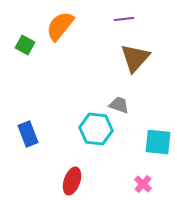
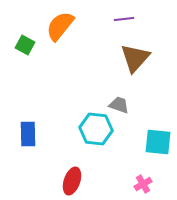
blue rectangle: rotated 20 degrees clockwise
pink cross: rotated 18 degrees clockwise
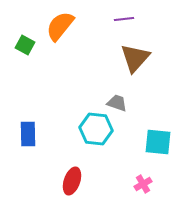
gray trapezoid: moved 2 px left, 2 px up
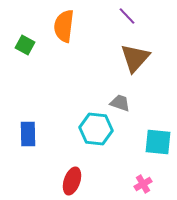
purple line: moved 3 px right, 3 px up; rotated 54 degrees clockwise
orange semicircle: moved 4 px right; rotated 32 degrees counterclockwise
gray trapezoid: moved 3 px right
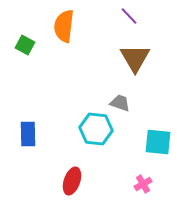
purple line: moved 2 px right
brown triangle: rotated 12 degrees counterclockwise
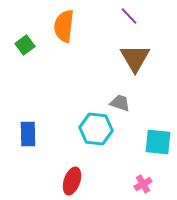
green square: rotated 24 degrees clockwise
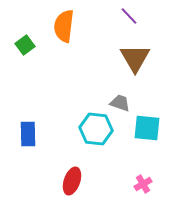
cyan square: moved 11 px left, 14 px up
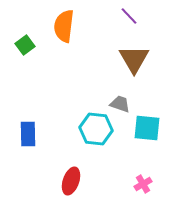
brown triangle: moved 1 px left, 1 px down
gray trapezoid: moved 1 px down
red ellipse: moved 1 px left
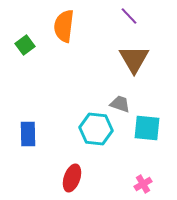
red ellipse: moved 1 px right, 3 px up
